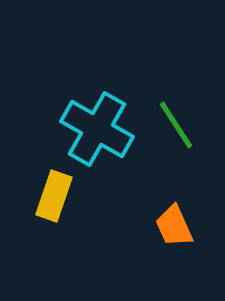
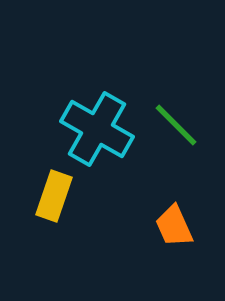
green line: rotated 12 degrees counterclockwise
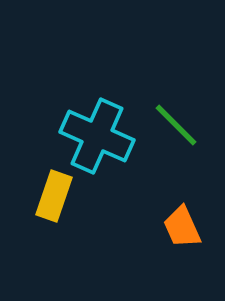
cyan cross: moved 7 px down; rotated 6 degrees counterclockwise
orange trapezoid: moved 8 px right, 1 px down
